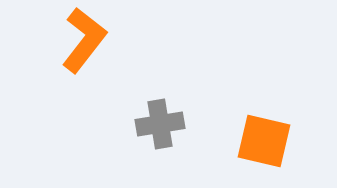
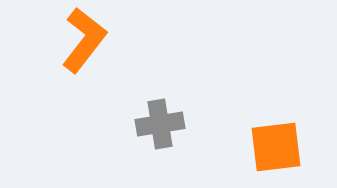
orange square: moved 12 px right, 6 px down; rotated 20 degrees counterclockwise
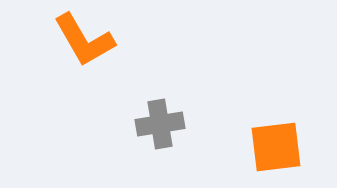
orange L-shape: rotated 112 degrees clockwise
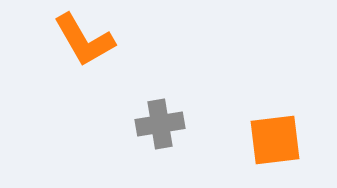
orange square: moved 1 px left, 7 px up
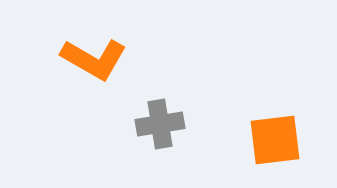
orange L-shape: moved 10 px right, 19 px down; rotated 30 degrees counterclockwise
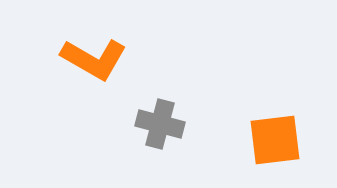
gray cross: rotated 24 degrees clockwise
